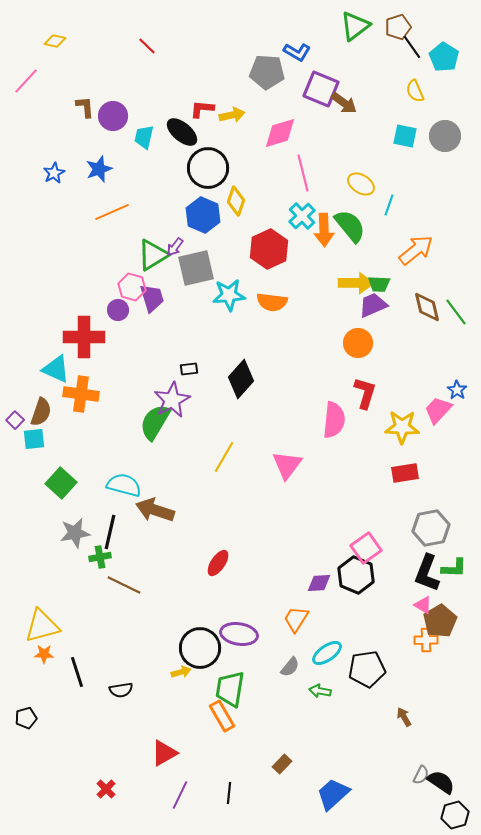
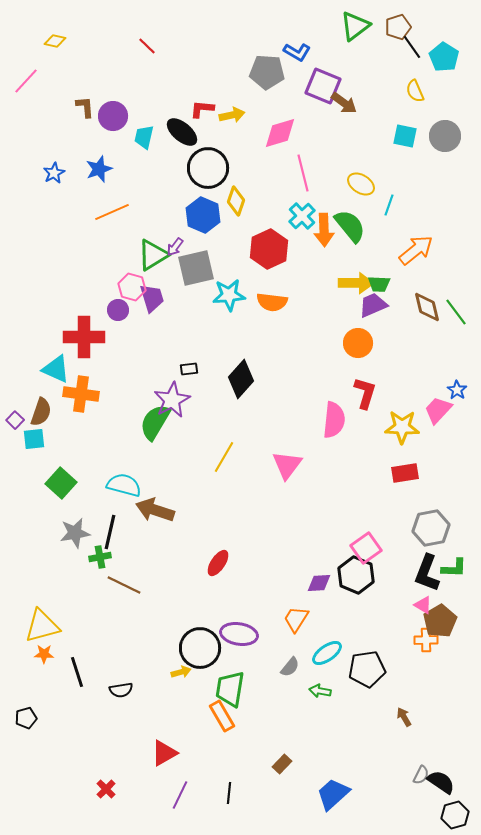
purple square at (321, 89): moved 2 px right, 3 px up
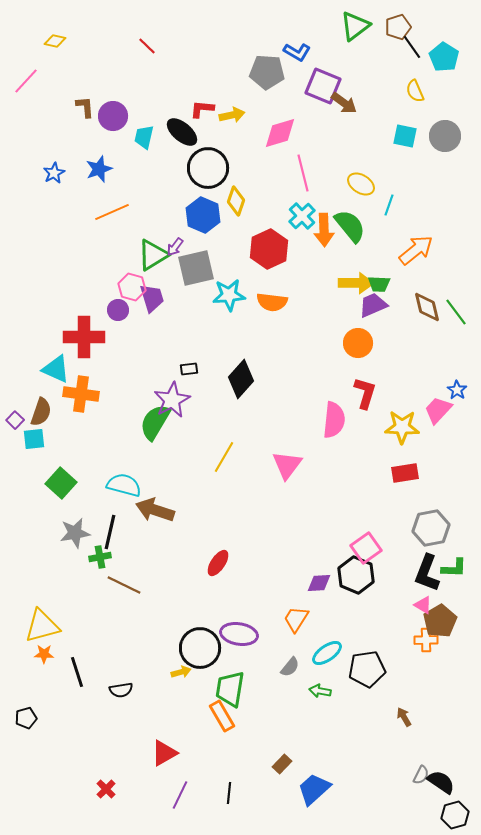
blue trapezoid at (333, 794): moved 19 px left, 5 px up
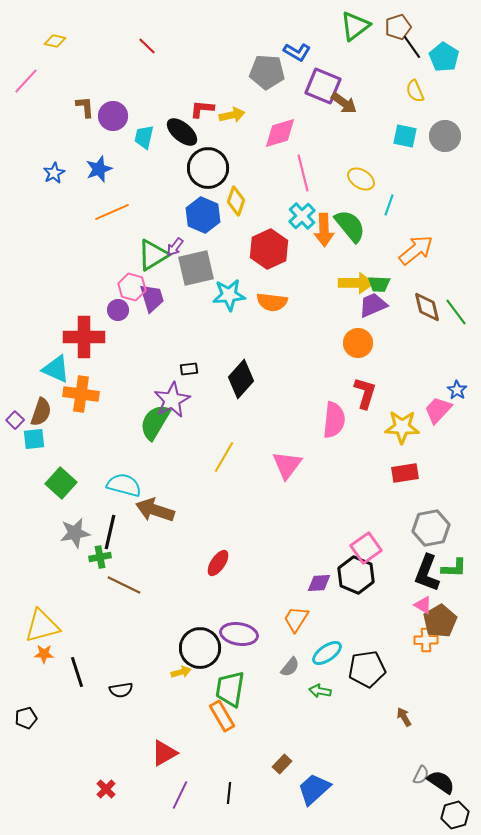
yellow ellipse at (361, 184): moved 5 px up
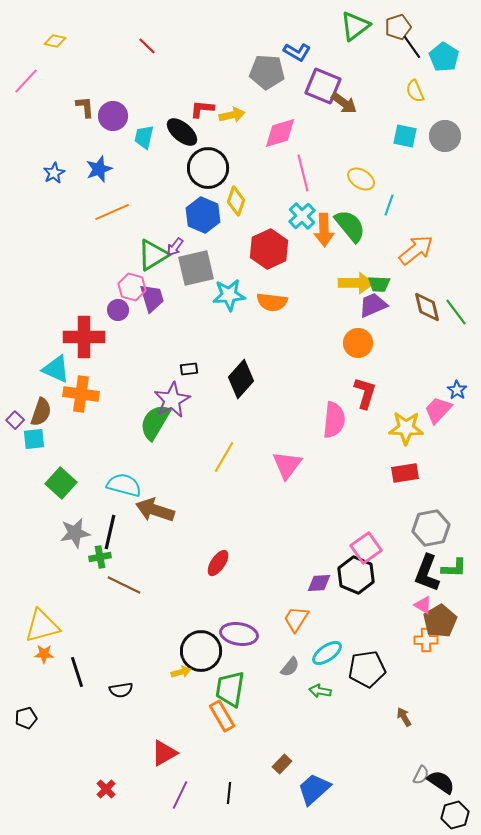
yellow star at (402, 427): moved 4 px right, 1 px down
black circle at (200, 648): moved 1 px right, 3 px down
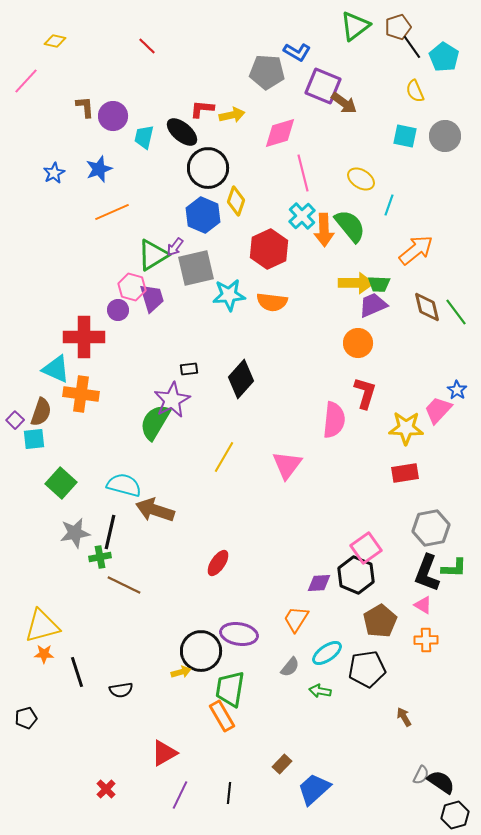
brown pentagon at (440, 621): moved 60 px left
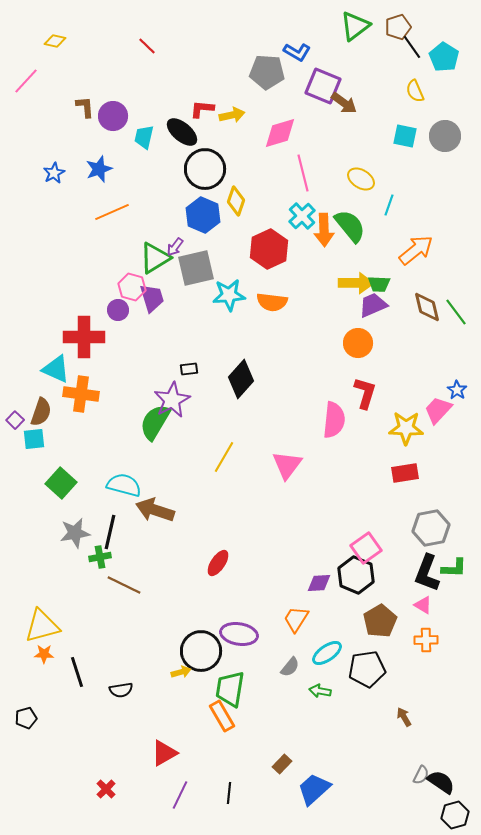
black circle at (208, 168): moved 3 px left, 1 px down
green triangle at (153, 255): moved 2 px right, 3 px down
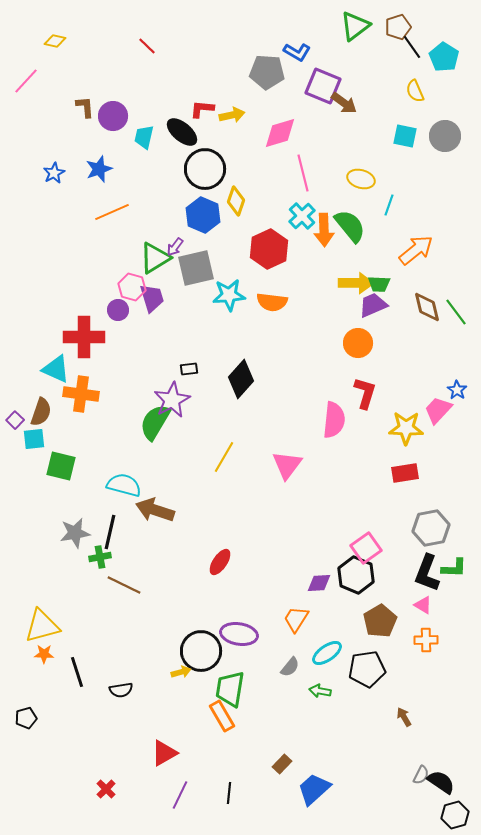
yellow ellipse at (361, 179): rotated 16 degrees counterclockwise
green square at (61, 483): moved 17 px up; rotated 28 degrees counterclockwise
red ellipse at (218, 563): moved 2 px right, 1 px up
